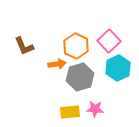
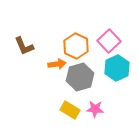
cyan hexagon: moved 1 px left
yellow rectangle: moved 2 px up; rotated 36 degrees clockwise
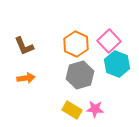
orange hexagon: moved 2 px up
orange arrow: moved 31 px left, 14 px down
cyan hexagon: moved 4 px up; rotated 15 degrees counterclockwise
gray hexagon: moved 2 px up
yellow rectangle: moved 2 px right
